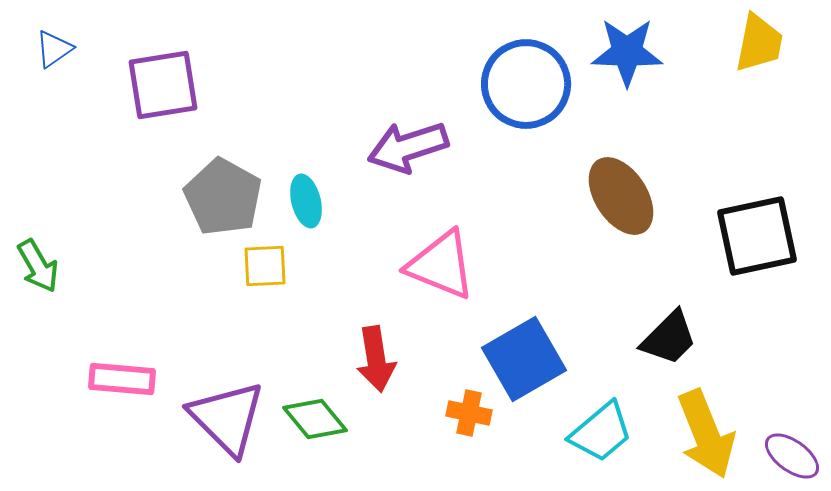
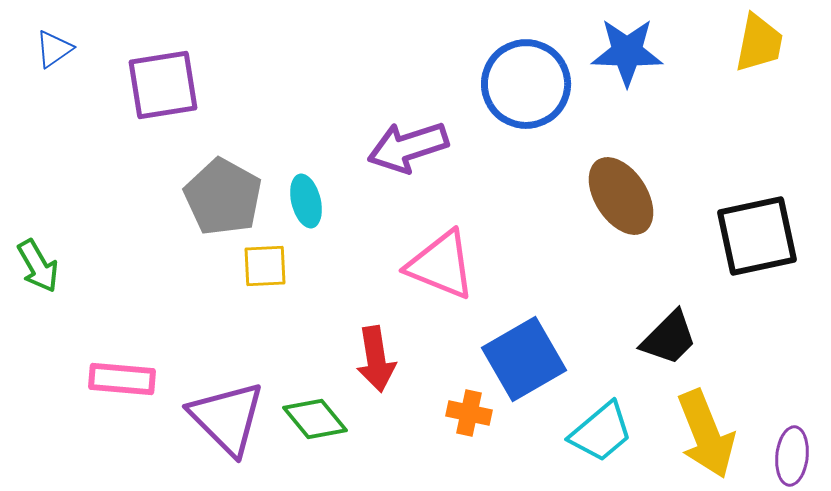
purple ellipse: rotated 60 degrees clockwise
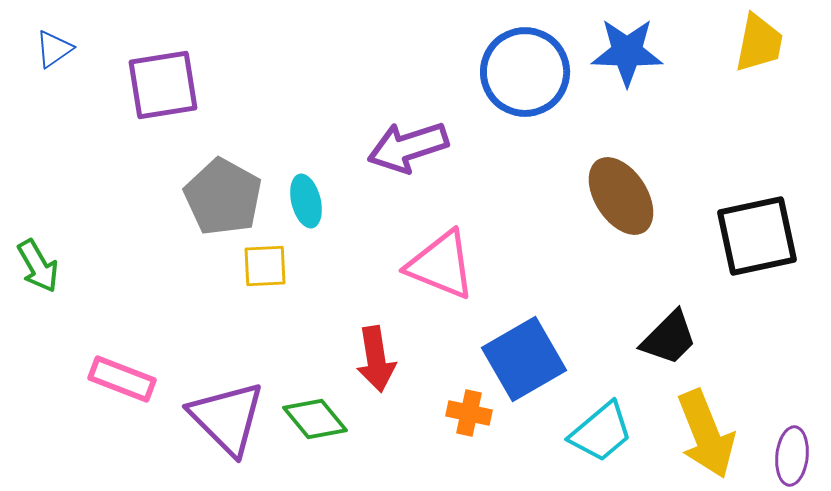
blue circle: moved 1 px left, 12 px up
pink rectangle: rotated 16 degrees clockwise
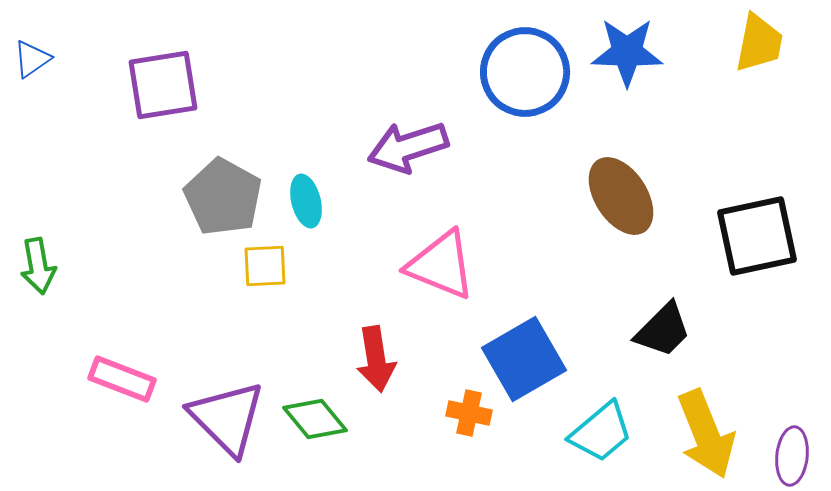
blue triangle: moved 22 px left, 10 px down
green arrow: rotated 20 degrees clockwise
black trapezoid: moved 6 px left, 8 px up
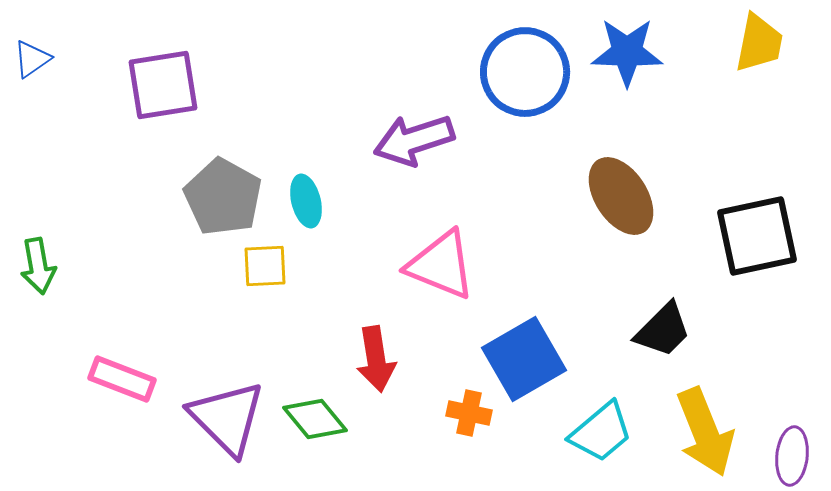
purple arrow: moved 6 px right, 7 px up
yellow arrow: moved 1 px left, 2 px up
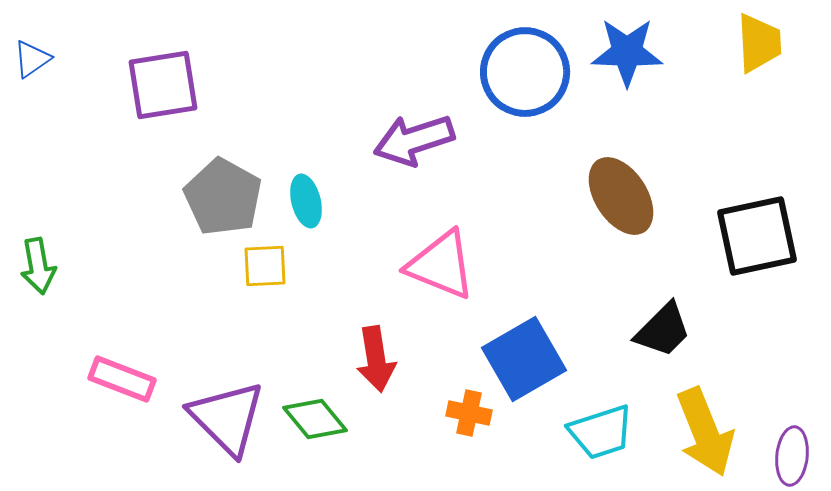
yellow trapezoid: rotated 14 degrees counterclockwise
cyan trapezoid: rotated 22 degrees clockwise
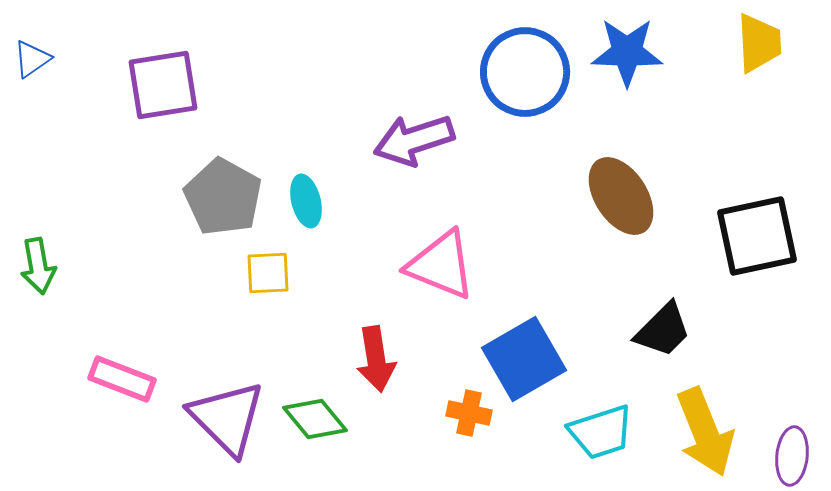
yellow square: moved 3 px right, 7 px down
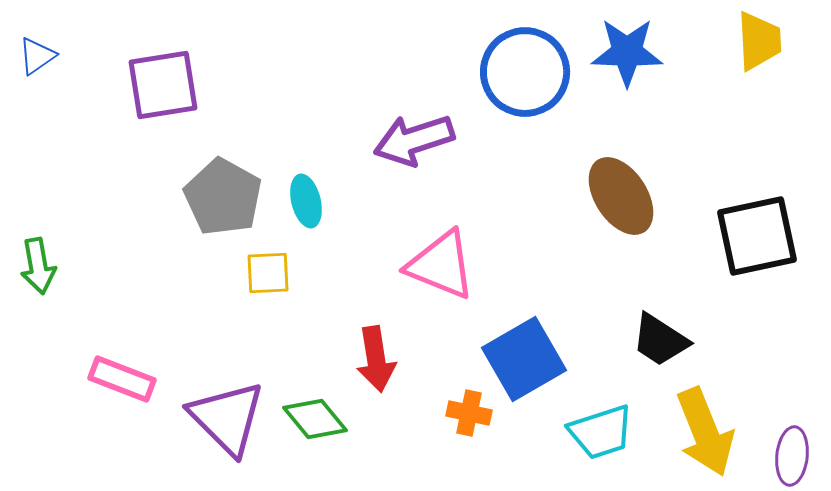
yellow trapezoid: moved 2 px up
blue triangle: moved 5 px right, 3 px up
black trapezoid: moved 3 px left, 10 px down; rotated 78 degrees clockwise
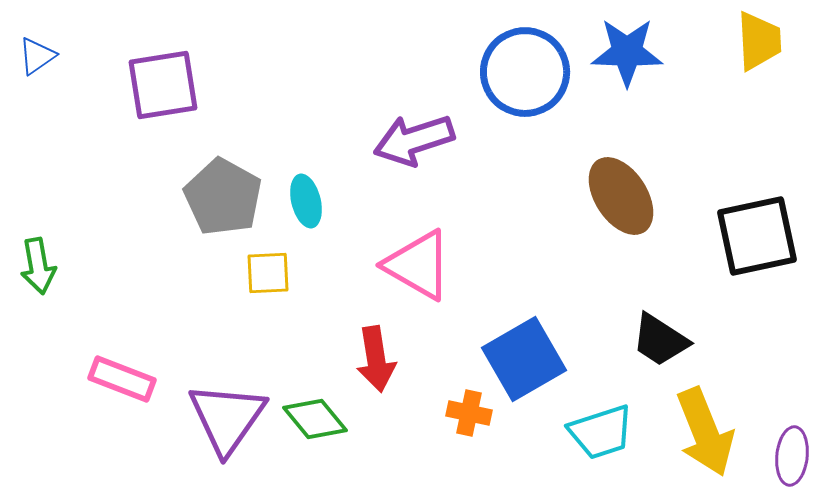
pink triangle: moved 23 px left; rotated 8 degrees clockwise
purple triangle: rotated 20 degrees clockwise
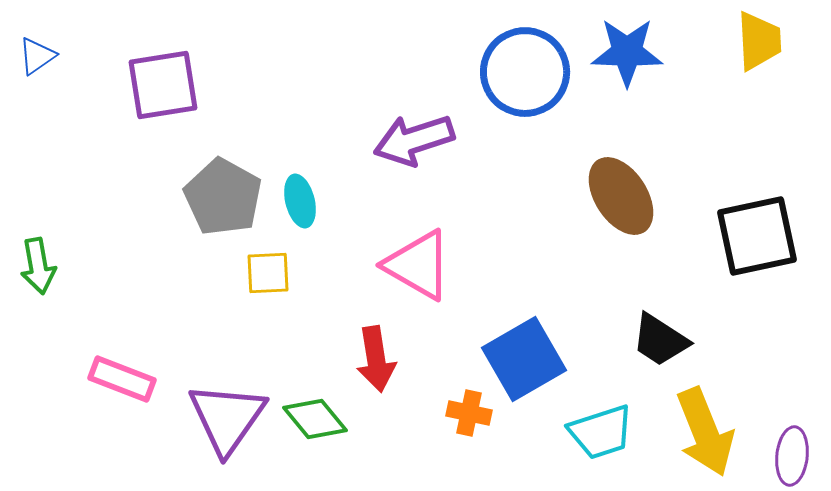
cyan ellipse: moved 6 px left
